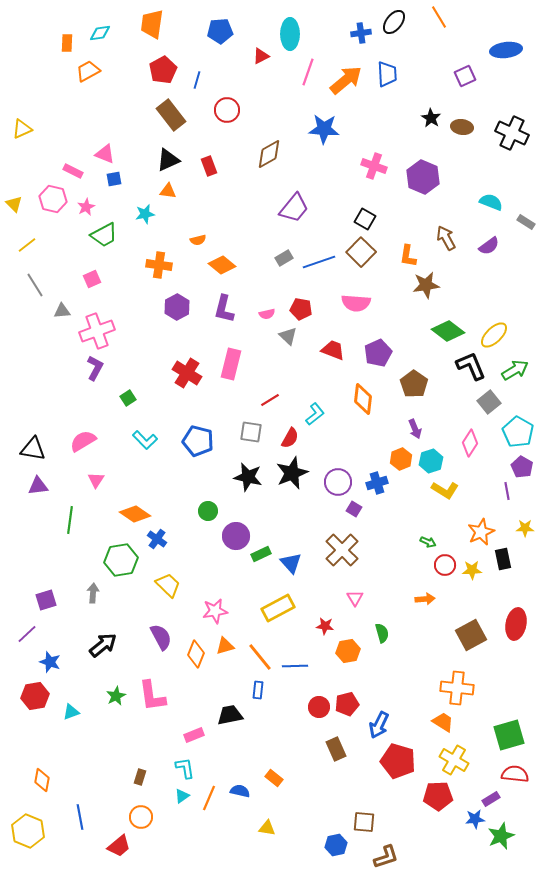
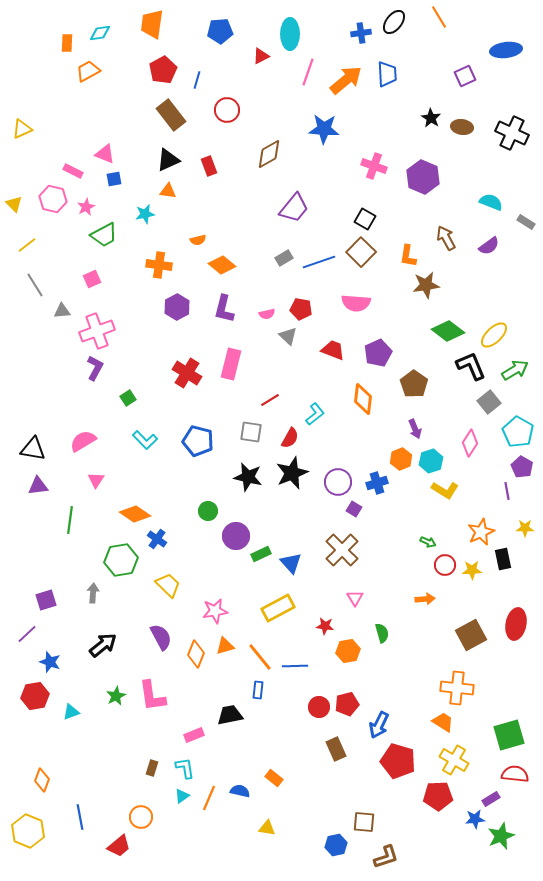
brown rectangle at (140, 777): moved 12 px right, 9 px up
orange diamond at (42, 780): rotated 10 degrees clockwise
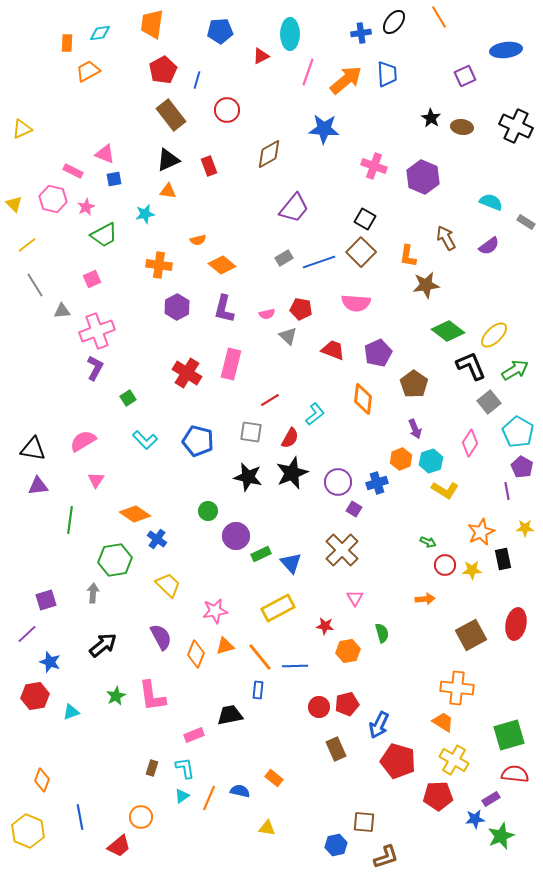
black cross at (512, 133): moved 4 px right, 7 px up
green hexagon at (121, 560): moved 6 px left
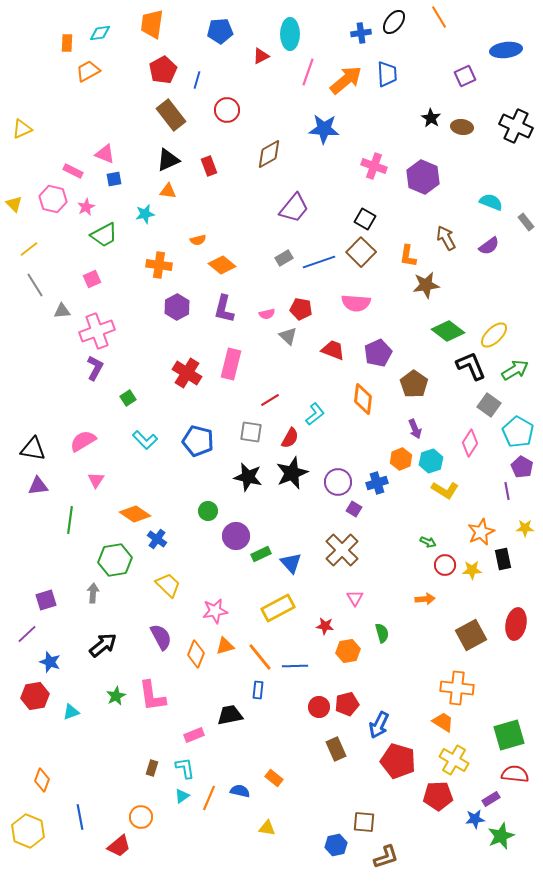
gray rectangle at (526, 222): rotated 18 degrees clockwise
yellow line at (27, 245): moved 2 px right, 4 px down
gray square at (489, 402): moved 3 px down; rotated 15 degrees counterclockwise
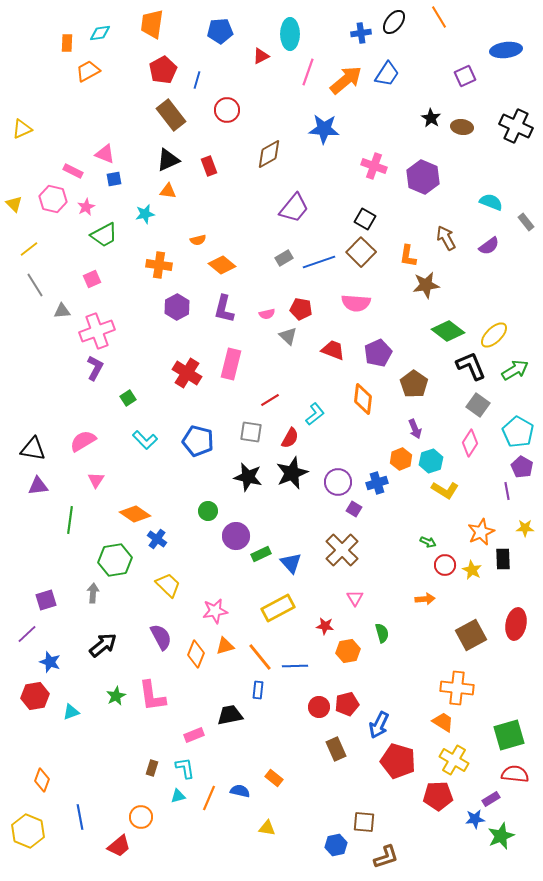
blue trapezoid at (387, 74): rotated 36 degrees clockwise
gray square at (489, 405): moved 11 px left
black rectangle at (503, 559): rotated 10 degrees clockwise
yellow star at (472, 570): rotated 30 degrees clockwise
cyan triangle at (182, 796): moved 4 px left; rotated 21 degrees clockwise
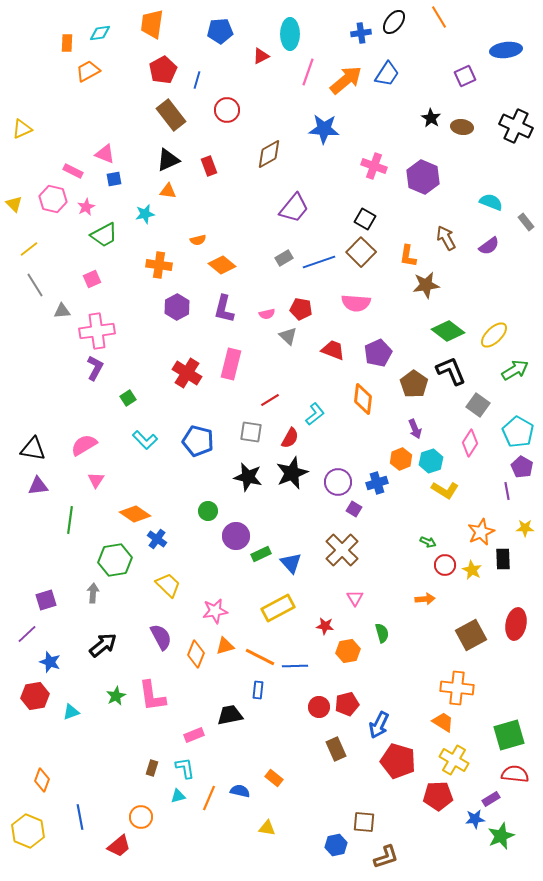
pink cross at (97, 331): rotated 12 degrees clockwise
black L-shape at (471, 366): moved 20 px left, 5 px down
pink semicircle at (83, 441): moved 1 px right, 4 px down
orange line at (260, 657): rotated 24 degrees counterclockwise
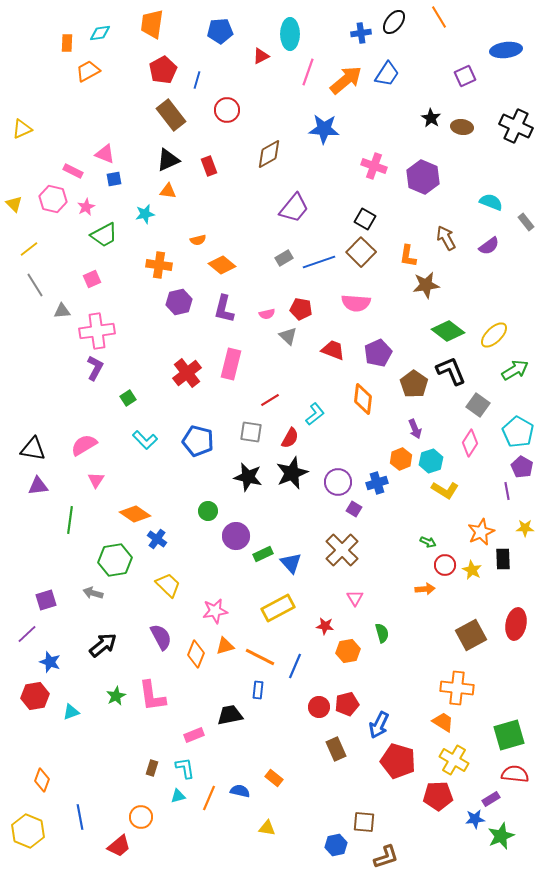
purple hexagon at (177, 307): moved 2 px right, 5 px up; rotated 15 degrees clockwise
red cross at (187, 373): rotated 20 degrees clockwise
green rectangle at (261, 554): moved 2 px right
gray arrow at (93, 593): rotated 78 degrees counterclockwise
orange arrow at (425, 599): moved 10 px up
blue line at (295, 666): rotated 65 degrees counterclockwise
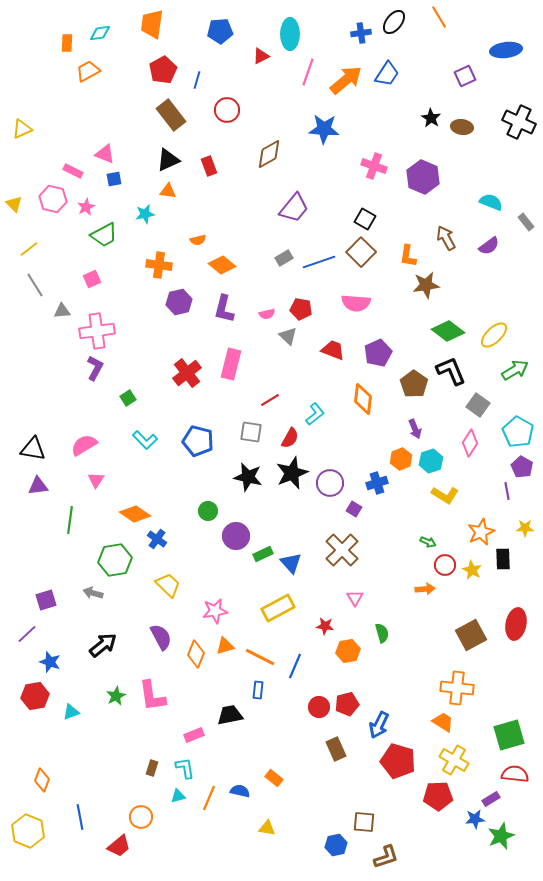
black cross at (516, 126): moved 3 px right, 4 px up
purple circle at (338, 482): moved 8 px left, 1 px down
yellow L-shape at (445, 490): moved 5 px down
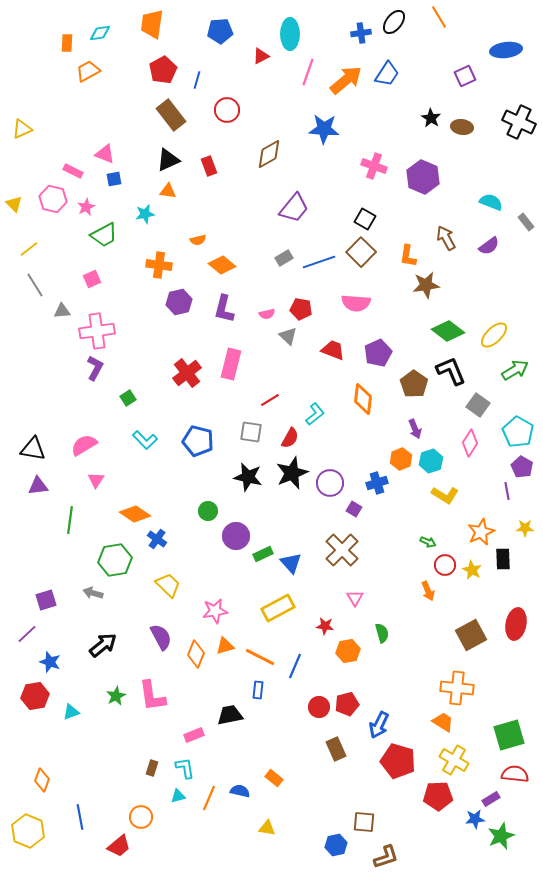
orange arrow at (425, 589): moved 3 px right, 2 px down; rotated 72 degrees clockwise
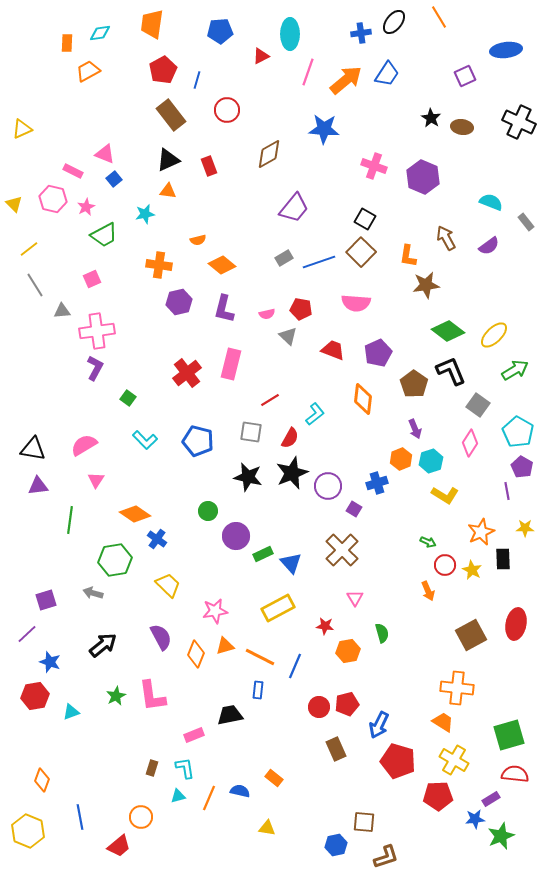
blue square at (114, 179): rotated 28 degrees counterclockwise
green square at (128, 398): rotated 21 degrees counterclockwise
purple circle at (330, 483): moved 2 px left, 3 px down
